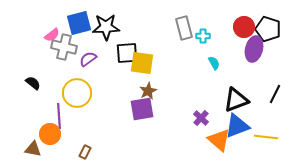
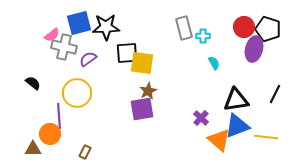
black triangle: rotated 12 degrees clockwise
brown triangle: rotated 12 degrees counterclockwise
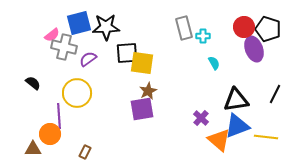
purple ellipse: rotated 35 degrees counterclockwise
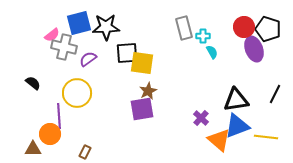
cyan semicircle: moved 2 px left, 11 px up
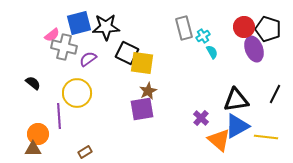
cyan cross: rotated 32 degrees counterclockwise
black square: rotated 30 degrees clockwise
blue triangle: rotated 8 degrees counterclockwise
orange circle: moved 12 px left
brown rectangle: rotated 32 degrees clockwise
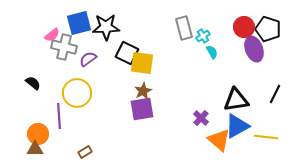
brown star: moved 5 px left
brown triangle: moved 2 px right
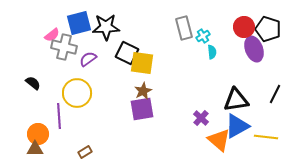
cyan semicircle: rotated 24 degrees clockwise
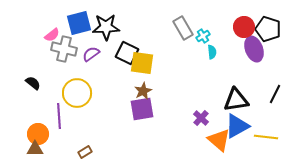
gray rectangle: moved 1 px left; rotated 15 degrees counterclockwise
gray cross: moved 2 px down
purple semicircle: moved 3 px right, 5 px up
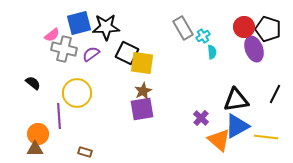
brown rectangle: rotated 48 degrees clockwise
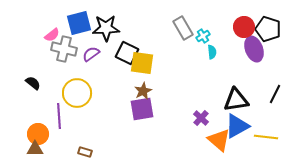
black star: moved 1 px down
